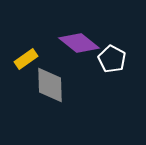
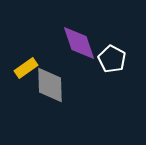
purple diamond: rotated 33 degrees clockwise
yellow rectangle: moved 9 px down
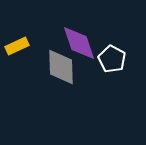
yellow rectangle: moved 9 px left, 22 px up; rotated 10 degrees clockwise
gray diamond: moved 11 px right, 18 px up
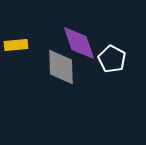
yellow rectangle: moved 1 px left, 1 px up; rotated 20 degrees clockwise
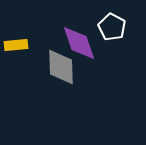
white pentagon: moved 32 px up
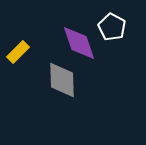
yellow rectangle: moved 2 px right, 7 px down; rotated 40 degrees counterclockwise
gray diamond: moved 1 px right, 13 px down
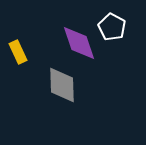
yellow rectangle: rotated 70 degrees counterclockwise
gray diamond: moved 5 px down
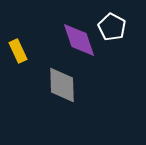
purple diamond: moved 3 px up
yellow rectangle: moved 1 px up
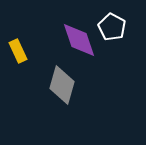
gray diamond: rotated 18 degrees clockwise
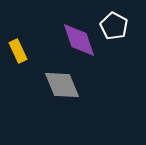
white pentagon: moved 2 px right, 1 px up
gray diamond: rotated 39 degrees counterclockwise
